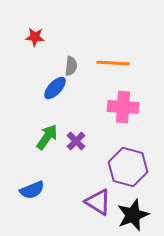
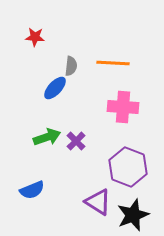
green arrow: rotated 36 degrees clockwise
purple hexagon: rotated 6 degrees clockwise
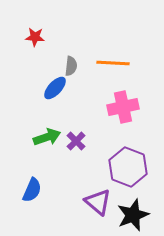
pink cross: rotated 16 degrees counterclockwise
blue semicircle: rotated 45 degrees counterclockwise
purple triangle: rotated 8 degrees clockwise
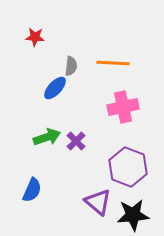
black star: rotated 16 degrees clockwise
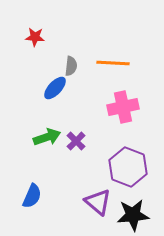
blue semicircle: moved 6 px down
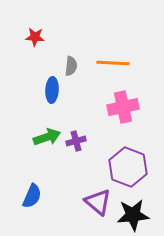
blue ellipse: moved 3 px left, 2 px down; rotated 40 degrees counterclockwise
purple cross: rotated 30 degrees clockwise
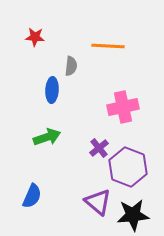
orange line: moved 5 px left, 17 px up
purple cross: moved 23 px right, 7 px down; rotated 24 degrees counterclockwise
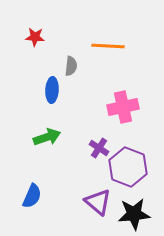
purple cross: rotated 18 degrees counterclockwise
black star: moved 1 px right, 1 px up
